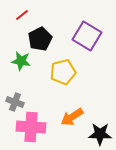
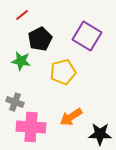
orange arrow: moved 1 px left
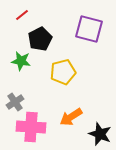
purple square: moved 2 px right, 7 px up; rotated 16 degrees counterclockwise
gray cross: rotated 36 degrees clockwise
black star: rotated 20 degrees clockwise
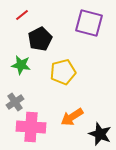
purple square: moved 6 px up
green star: moved 4 px down
orange arrow: moved 1 px right
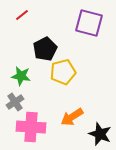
black pentagon: moved 5 px right, 10 px down
green star: moved 11 px down
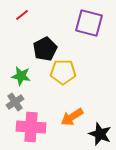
yellow pentagon: rotated 15 degrees clockwise
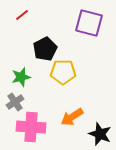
green star: moved 1 px down; rotated 24 degrees counterclockwise
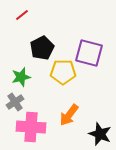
purple square: moved 30 px down
black pentagon: moved 3 px left, 1 px up
orange arrow: moved 3 px left, 2 px up; rotated 20 degrees counterclockwise
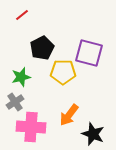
black star: moved 7 px left
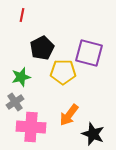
red line: rotated 40 degrees counterclockwise
